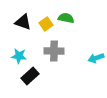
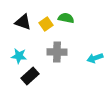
gray cross: moved 3 px right, 1 px down
cyan arrow: moved 1 px left
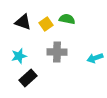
green semicircle: moved 1 px right, 1 px down
cyan star: rotated 21 degrees counterclockwise
black rectangle: moved 2 px left, 2 px down
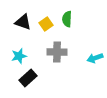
green semicircle: rotated 98 degrees counterclockwise
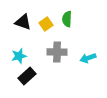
cyan arrow: moved 7 px left
black rectangle: moved 1 px left, 2 px up
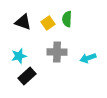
yellow square: moved 2 px right, 1 px up
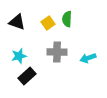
black triangle: moved 6 px left
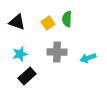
cyan star: moved 1 px right, 2 px up
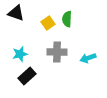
black triangle: moved 1 px left, 9 px up
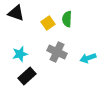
gray cross: rotated 24 degrees clockwise
